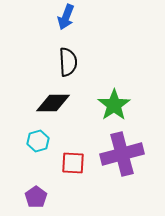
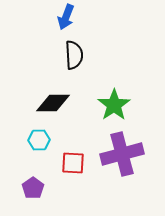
black semicircle: moved 6 px right, 7 px up
cyan hexagon: moved 1 px right, 1 px up; rotated 15 degrees clockwise
purple pentagon: moved 3 px left, 9 px up
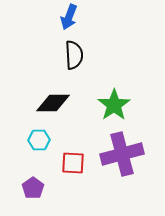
blue arrow: moved 3 px right
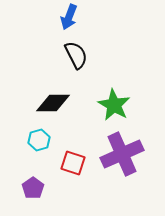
black semicircle: moved 2 px right; rotated 24 degrees counterclockwise
green star: rotated 8 degrees counterclockwise
cyan hexagon: rotated 15 degrees counterclockwise
purple cross: rotated 9 degrees counterclockwise
red square: rotated 15 degrees clockwise
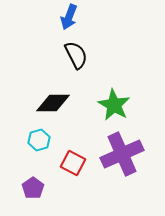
red square: rotated 10 degrees clockwise
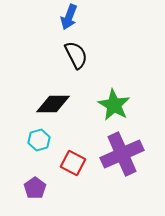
black diamond: moved 1 px down
purple pentagon: moved 2 px right
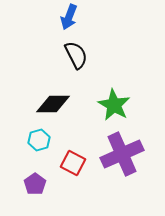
purple pentagon: moved 4 px up
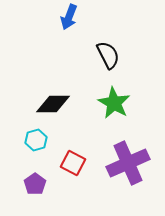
black semicircle: moved 32 px right
green star: moved 2 px up
cyan hexagon: moved 3 px left
purple cross: moved 6 px right, 9 px down
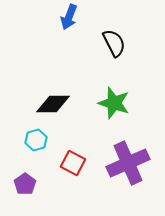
black semicircle: moved 6 px right, 12 px up
green star: rotated 12 degrees counterclockwise
purple pentagon: moved 10 px left
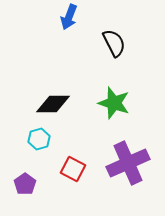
cyan hexagon: moved 3 px right, 1 px up
red square: moved 6 px down
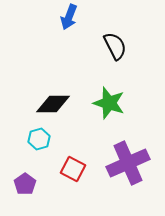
black semicircle: moved 1 px right, 3 px down
green star: moved 5 px left
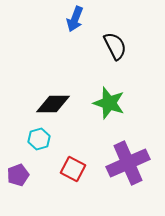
blue arrow: moved 6 px right, 2 px down
purple pentagon: moved 7 px left, 9 px up; rotated 15 degrees clockwise
